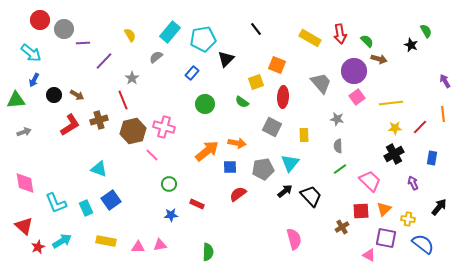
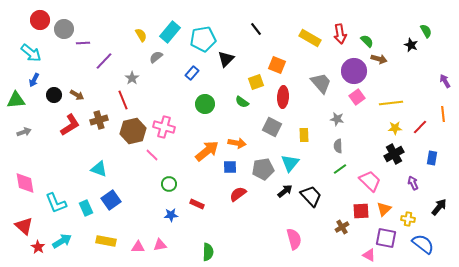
yellow semicircle at (130, 35): moved 11 px right
red star at (38, 247): rotated 16 degrees counterclockwise
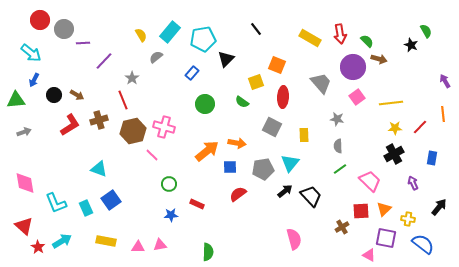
purple circle at (354, 71): moved 1 px left, 4 px up
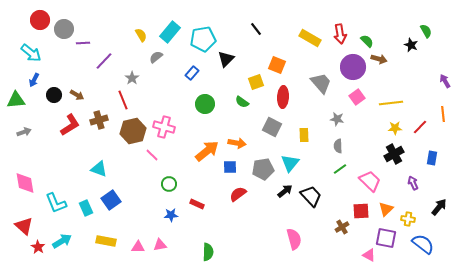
orange triangle at (384, 209): moved 2 px right
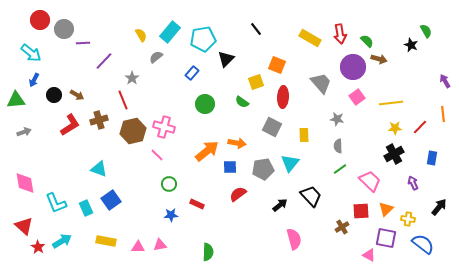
pink line at (152, 155): moved 5 px right
black arrow at (285, 191): moved 5 px left, 14 px down
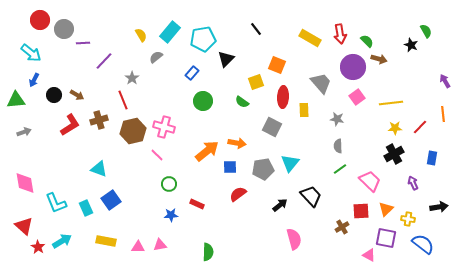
green circle at (205, 104): moved 2 px left, 3 px up
yellow rectangle at (304, 135): moved 25 px up
black arrow at (439, 207): rotated 42 degrees clockwise
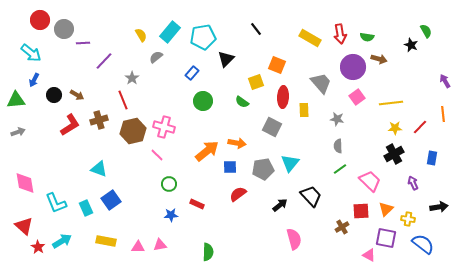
cyan pentagon at (203, 39): moved 2 px up
green semicircle at (367, 41): moved 4 px up; rotated 144 degrees clockwise
gray arrow at (24, 132): moved 6 px left
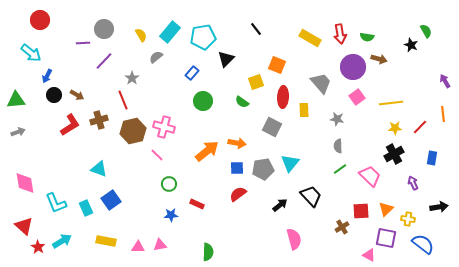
gray circle at (64, 29): moved 40 px right
blue arrow at (34, 80): moved 13 px right, 4 px up
blue square at (230, 167): moved 7 px right, 1 px down
pink trapezoid at (370, 181): moved 5 px up
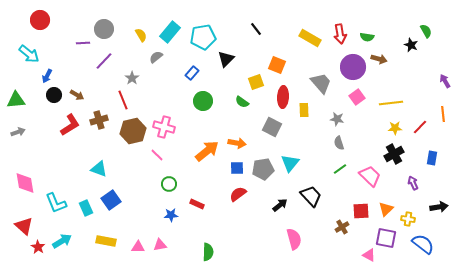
cyan arrow at (31, 53): moved 2 px left, 1 px down
gray semicircle at (338, 146): moved 1 px right, 3 px up; rotated 16 degrees counterclockwise
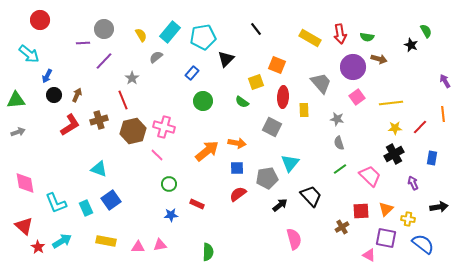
brown arrow at (77, 95): rotated 96 degrees counterclockwise
gray pentagon at (263, 169): moved 4 px right, 9 px down
